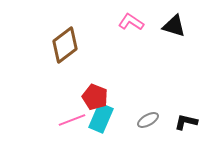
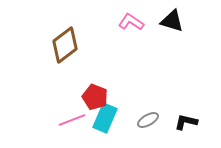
black triangle: moved 2 px left, 5 px up
cyan rectangle: moved 4 px right
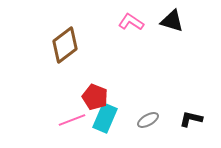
black L-shape: moved 5 px right, 3 px up
